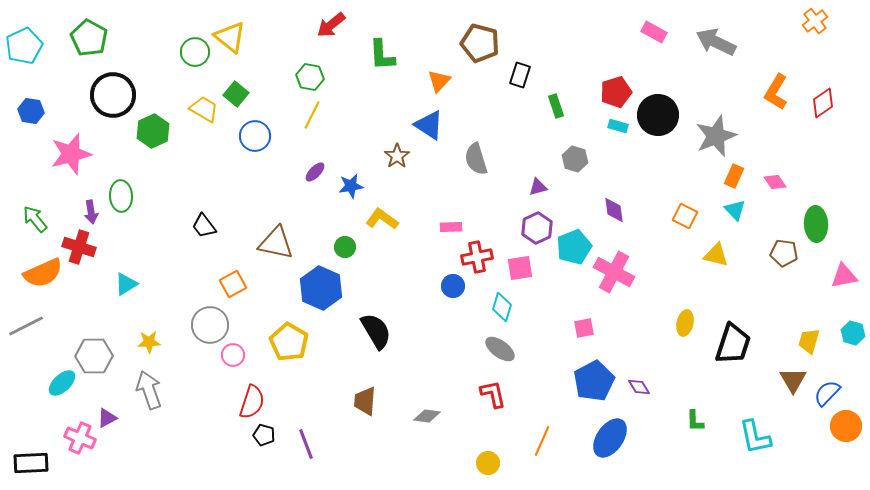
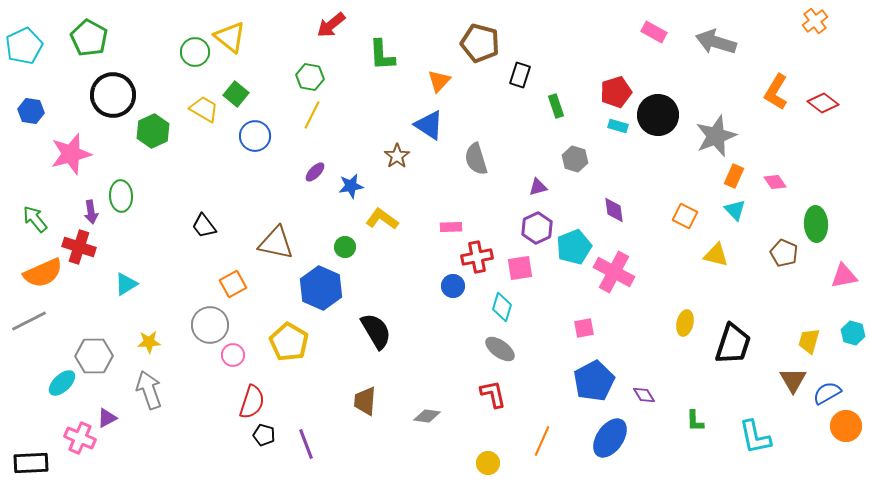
gray arrow at (716, 42): rotated 9 degrees counterclockwise
red diamond at (823, 103): rotated 72 degrees clockwise
brown pentagon at (784, 253): rotated 16 degrees clockwise
gray line at (26, 326): moved 3 px right, 5 px up
purple diamond at (639, 387): moved 5 px right, 8 px down
blue semicircle at (827, 393): rotated 16 degrees clockwise
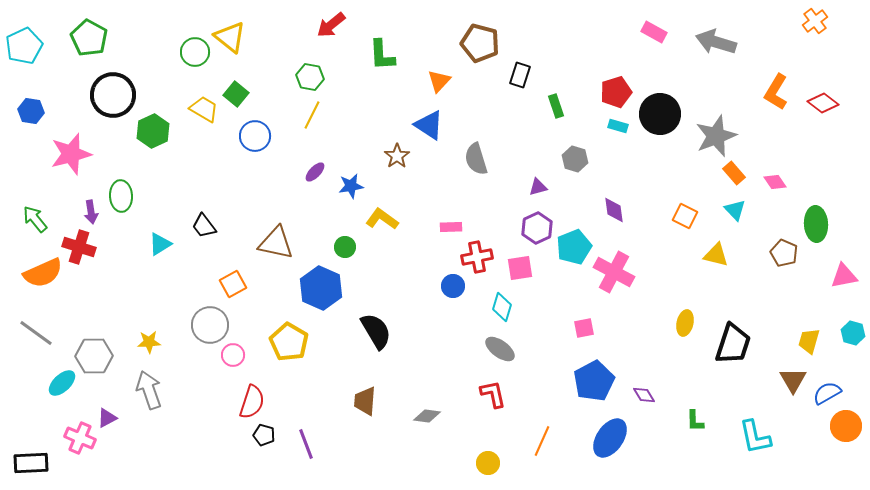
black circle at (658, 115): moved 2 px right, 1 px up
orange rectangle at (734, 176): moved 3 px up; rotated 65 degrees counterclockwise
cyan triangle at (126, 284): moved 34 px right, 40 px up
gray line at (29, 321): moved 7 px right, 12 px down; rotated 63 degrees clockwise
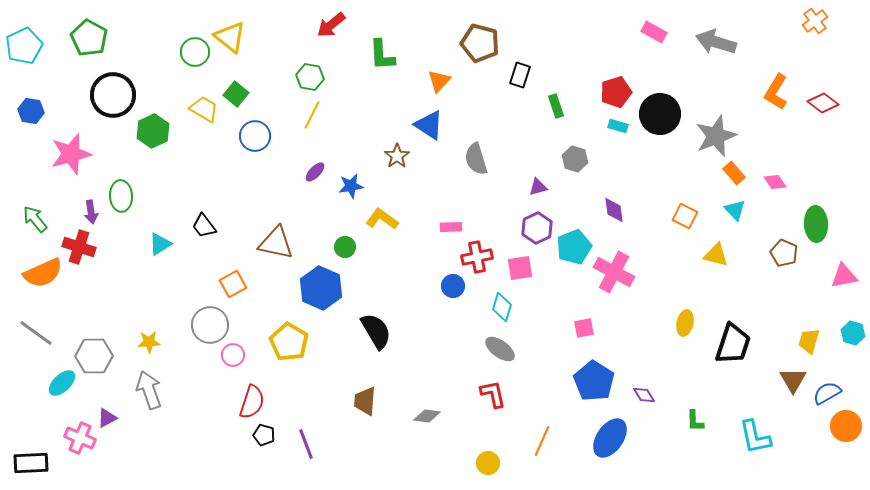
blue pentagon at (594, 381): rotated 12 degrees counterclockwise
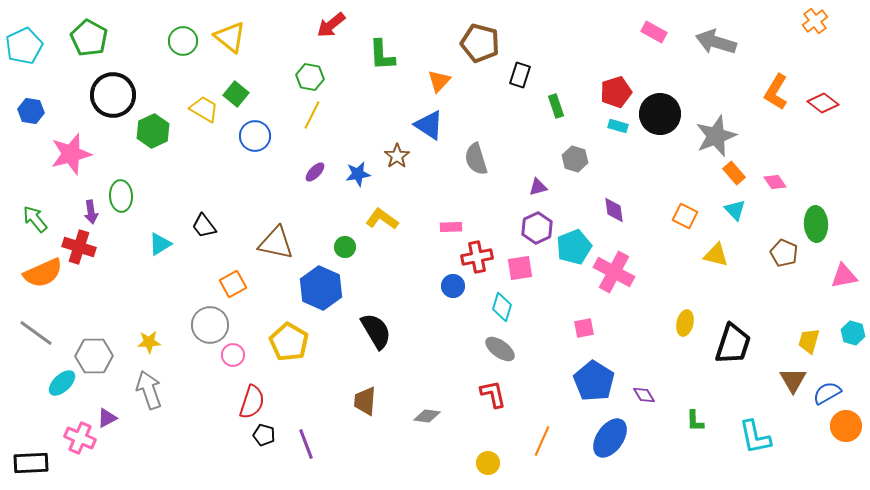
green circle at (195, 52): moved 12 px left, 11 px up
blue star at (351, 186): moved 7 px right, 12 px up
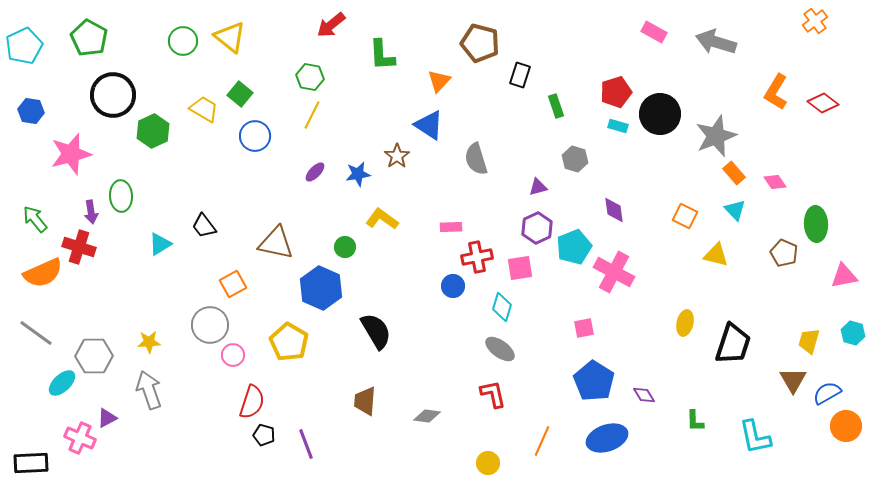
green square at (236, 94): moved 4 px right
blue ellipse at (610, 438): moved 3 px left; rotated 36 degrees clockwise
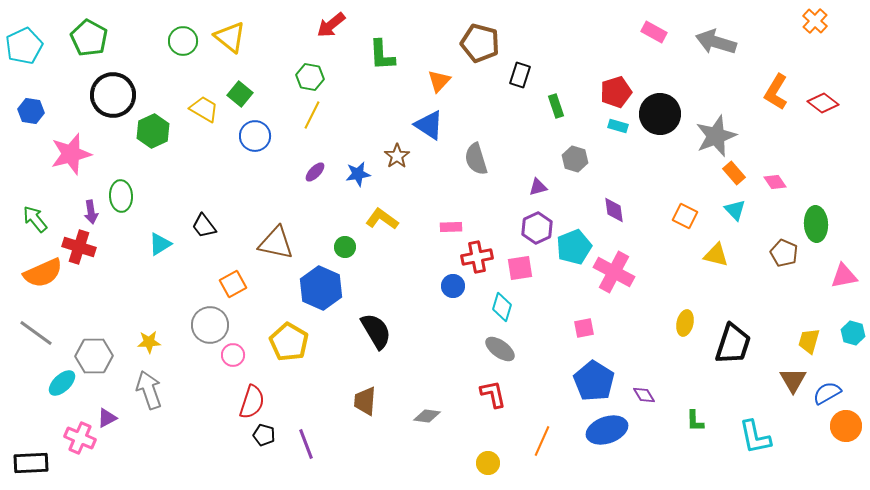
orange cross at (815, 21): rotated 10 degrees counterclockwise
blue ellipse at (607, 438): moved 8 px up
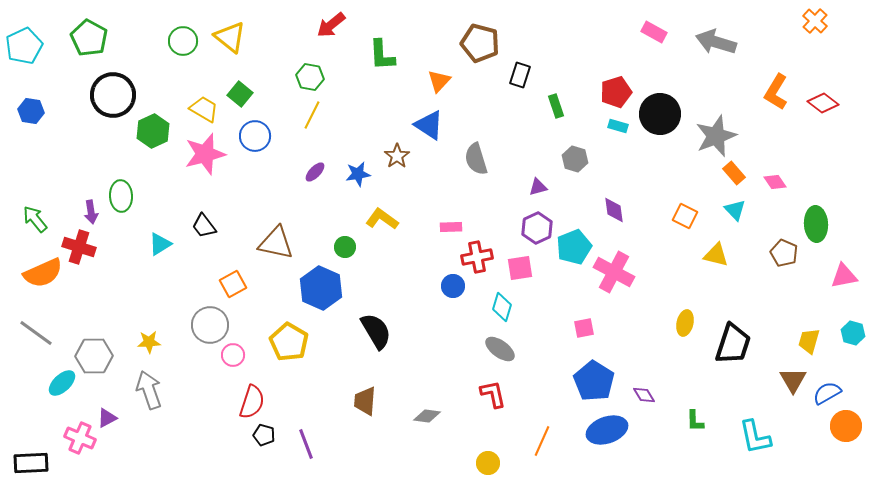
pink star at (71, 154): moved 134 px right
